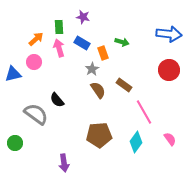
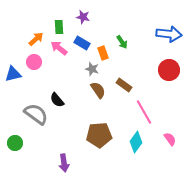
green arrow: rotated 40 degrees clockwise
pink arrow: rotated 36 degrees counterclockwise
gray star: rotated 24 degrees counterclockwise
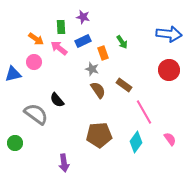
green rectangle: moved 2 px right
orange arrow: rotated 77 degrees clockwise
blue rectangle: moved 1 px right, 2 px up; rotated 56 degrees counterclockwise
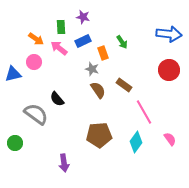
black semicircle: moved 1 px up
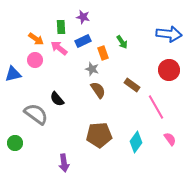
pink circle: moved 1 px right, 2 px up
brown rectangle: moved 8 px right
pink line: moved 12 px right, 5 px up
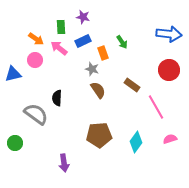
black semicircle: moved 1 px up; rotated 42 degrees clockwise
pink semicircle: rotated 72 degrees counterclockwise
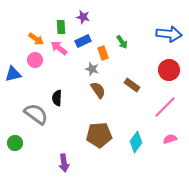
pink line: moved 9 px right; rotated 75 degrees clockwise
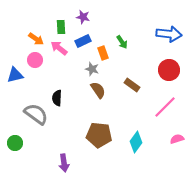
blue triangle: moved 2 px right, 1 px down
brown pentagon: rotated 10 degrees clockwise
pink semicircle: moved 7 px right
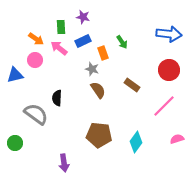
pink line: moved 1 px left, 1 px up
